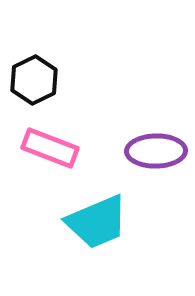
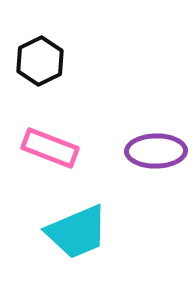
black hexagon: moved 6 px right, 19 px up
cyan trapezoid: moved 20 px left, 10 px down
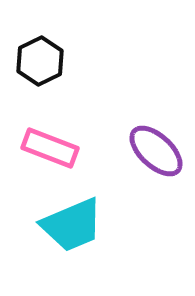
purple ellipse: rotated 44 degrees clockwise
cyan trapezoid: moved 5 px left, 7 px up
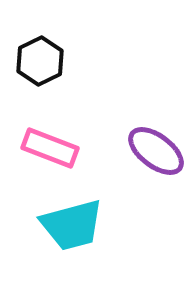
purple ellipse: rotated 6 degrees counterclockwise
cyan trapezoid: rotated 8 degrees clockwise
